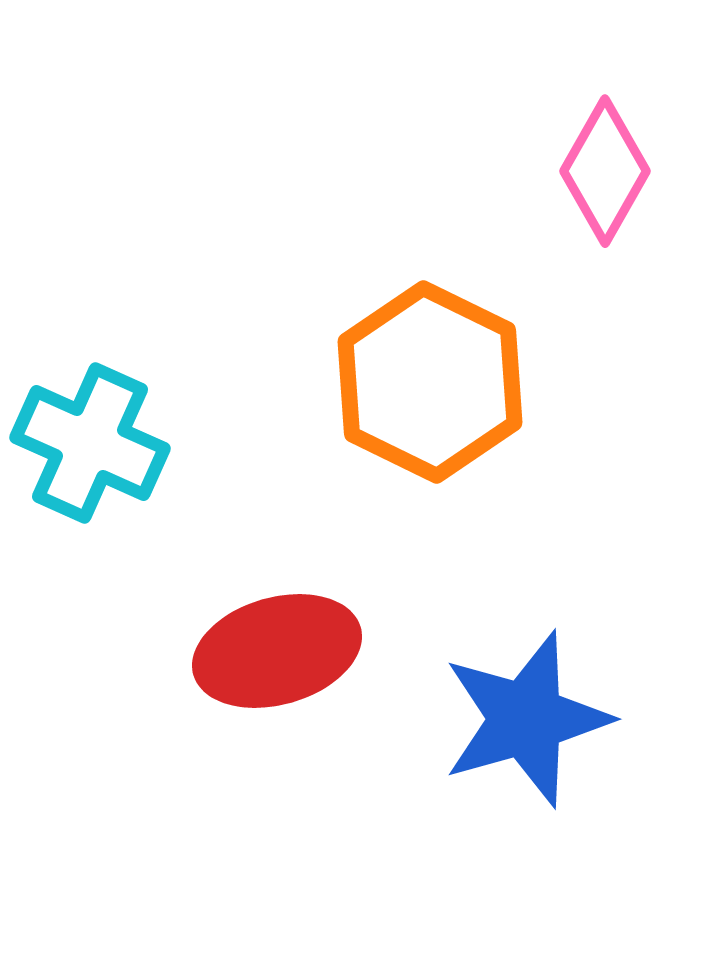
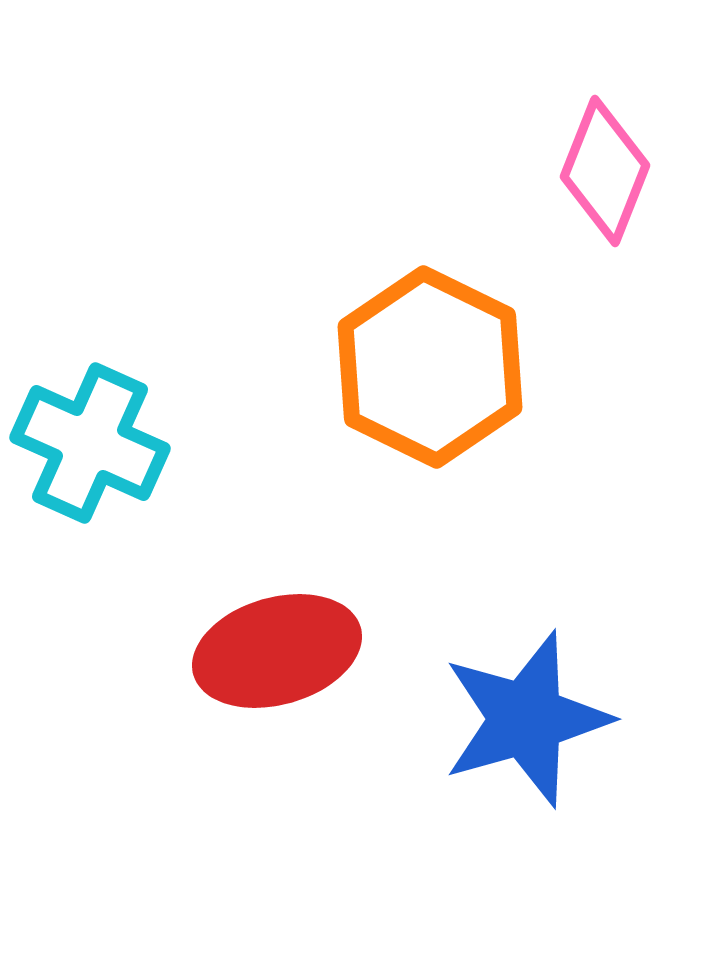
pink diamond: rotated 8 degrees counterclockwise
orange hexagon: moved 15 px up
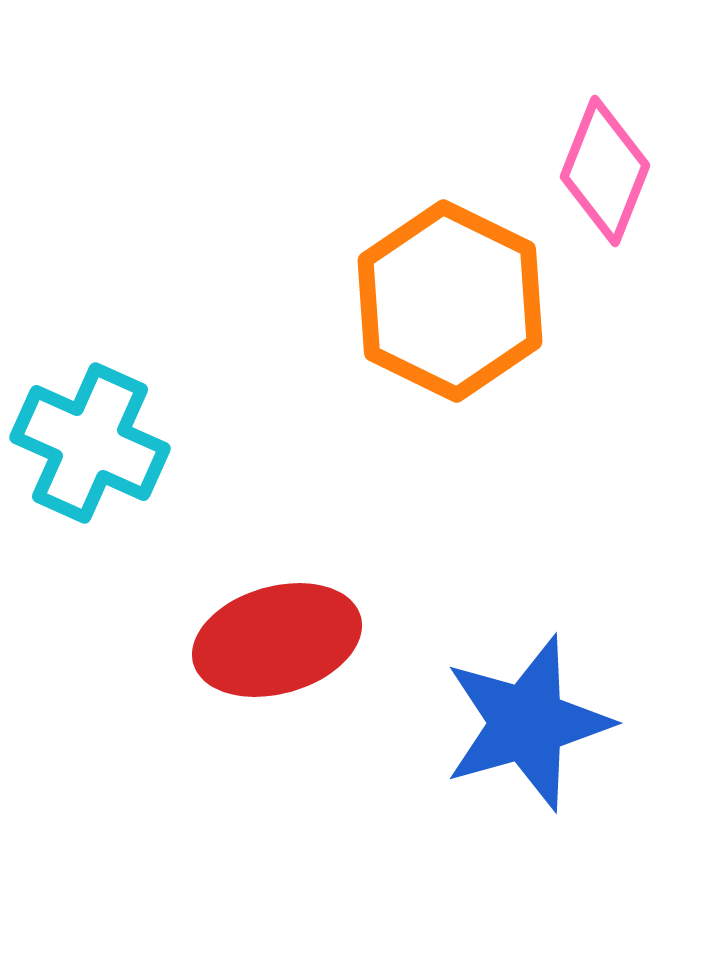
orange hexagon: moved 20 px right, 66 px up
red ellipse: moved 11 px up
blue star: moved 1 px right, 4 px down
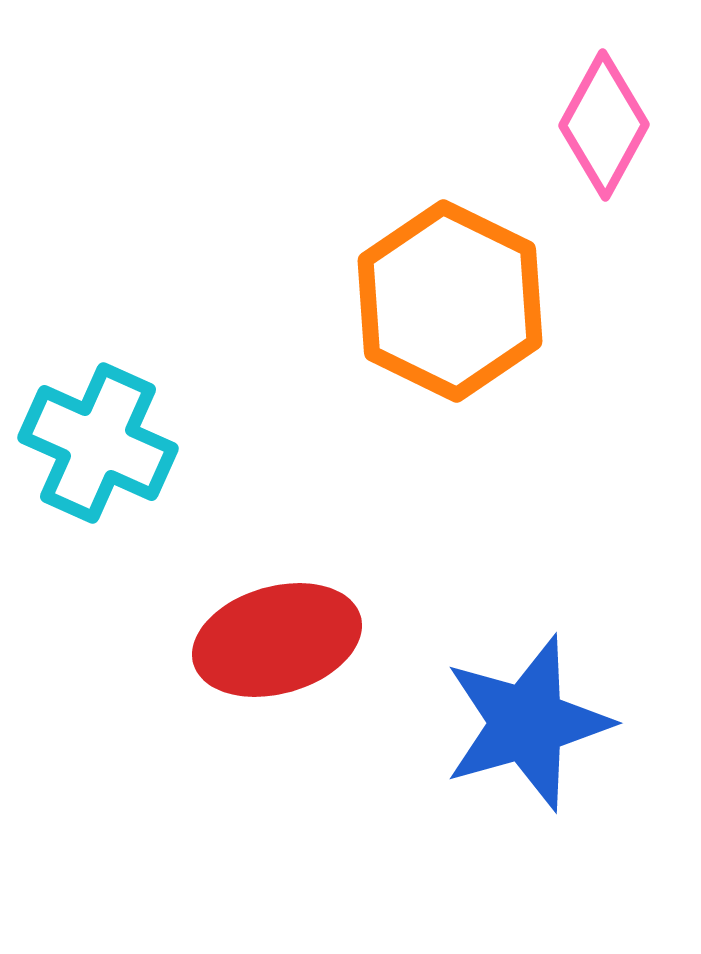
pink diamond: moved 1 px left, 46 px up; rotated 7 degrees clockwise
cyan cross: moved 8 px right
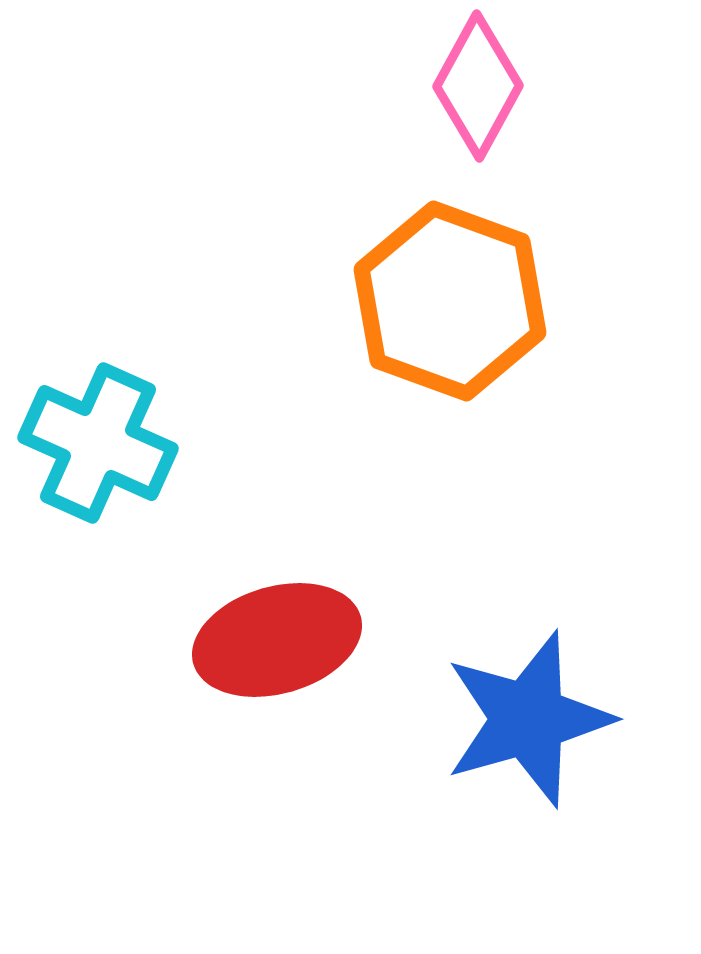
pink diamond: moved 126 px left, 39 px up
orange hexagon: rotated 6 degrees counterclockwise
blue star: moved 1 px right, 4 px up
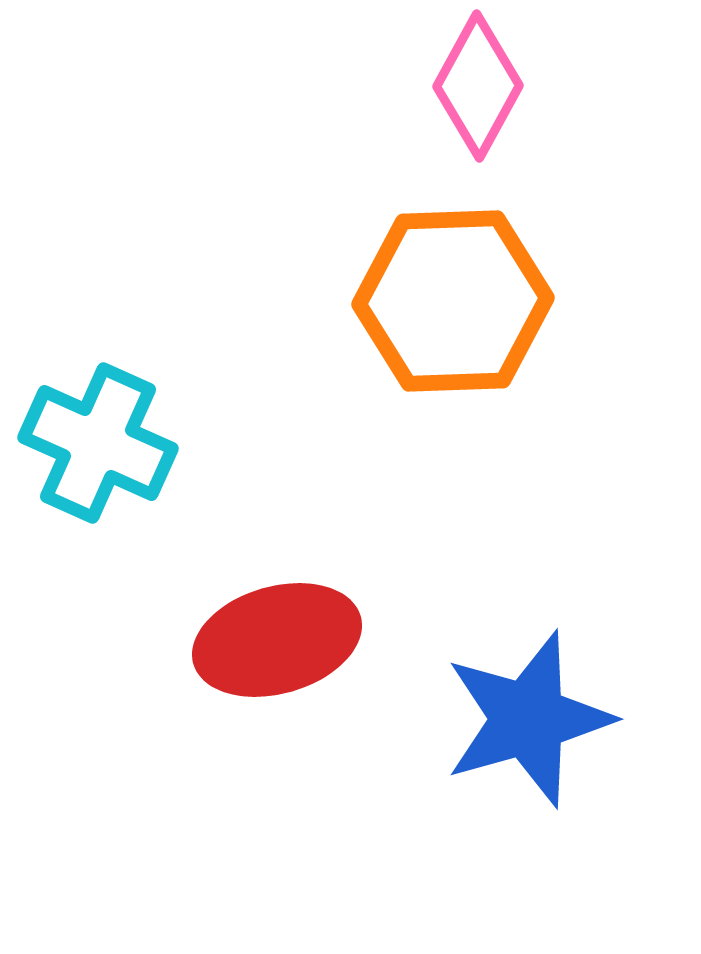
orange hexagon: moved 3 px right; rotated 22 degrees counterclockwise
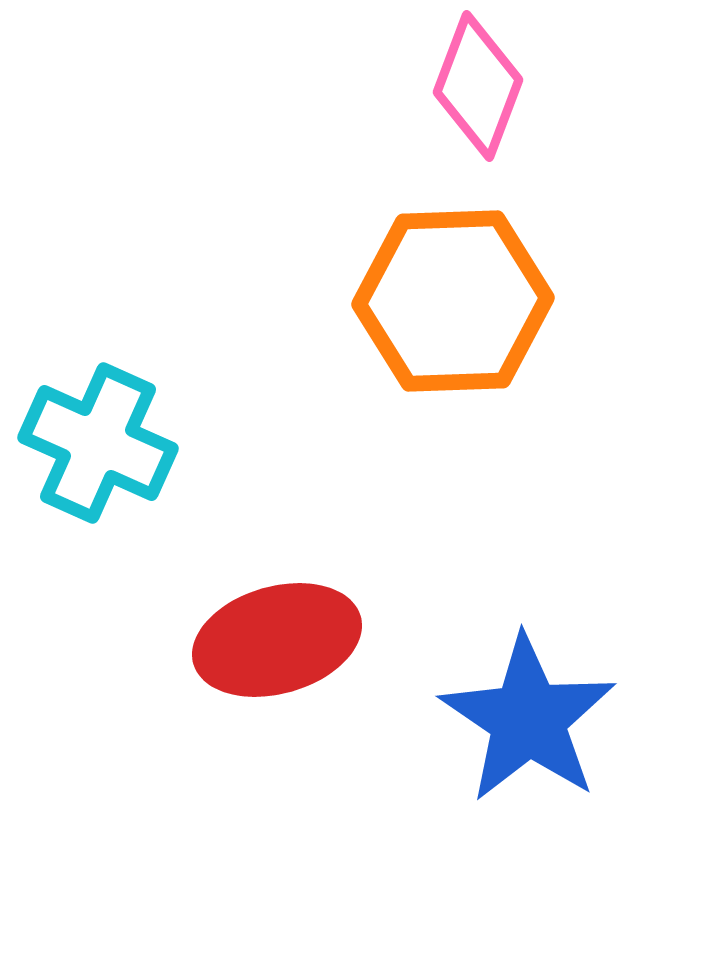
pink diamond: rotated 8 degrees counterclockwise
blue star: rotated 22 degrees counterclockwise
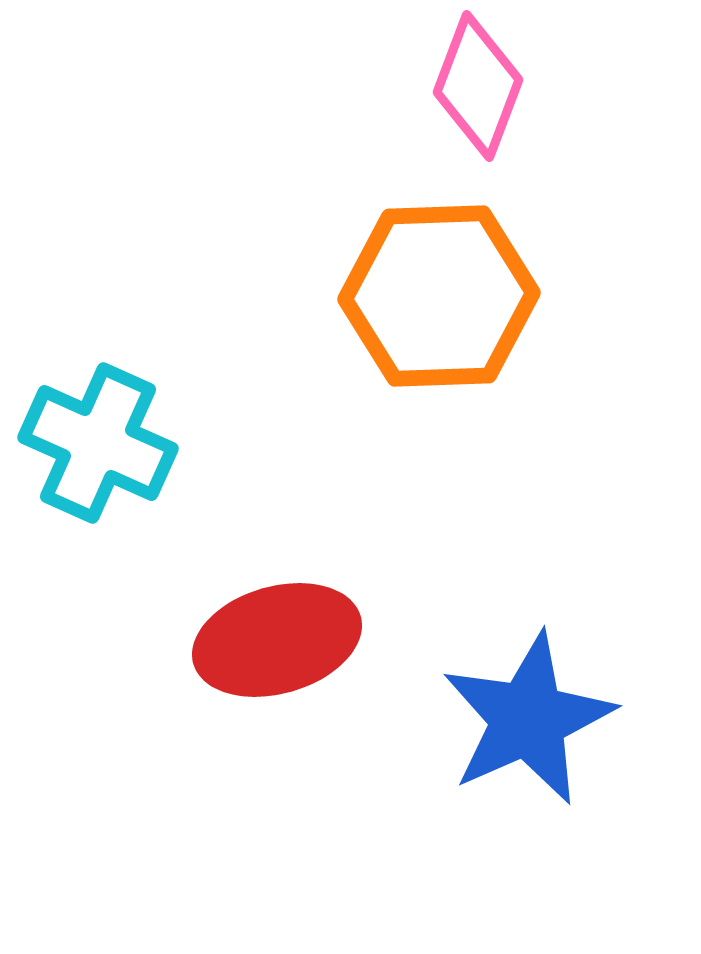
orange hexagon: moved 14 px left, 5 px up
blue star: rotated 14 degrees clockwise
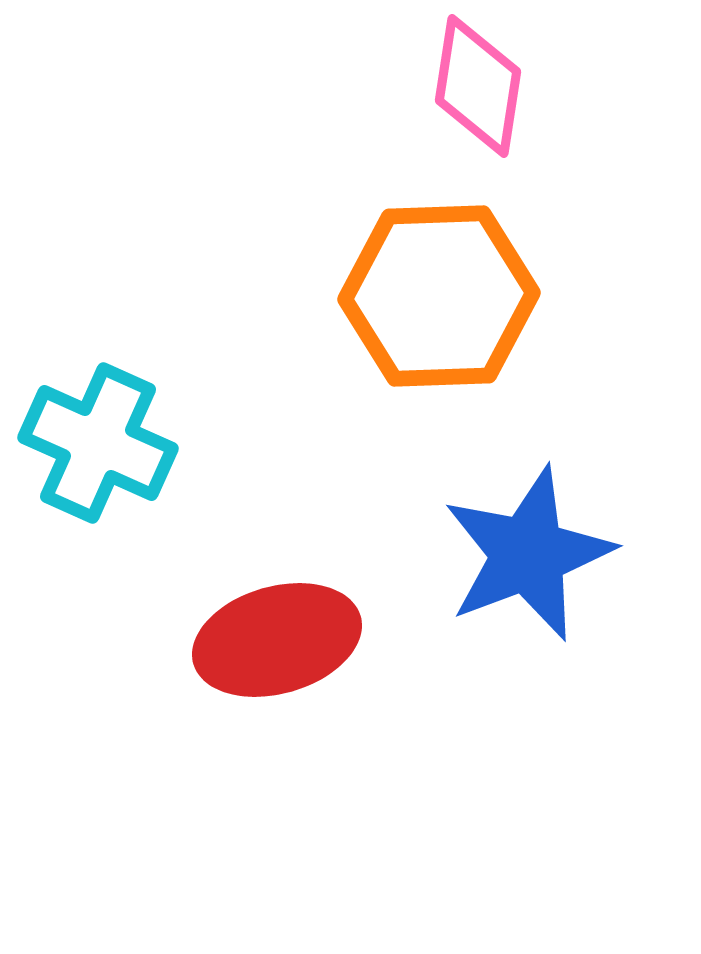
pink diamond: rotated 12 degrees counterclockwise
blue star: moved 165 px up; rotated 3 degrees clockwise
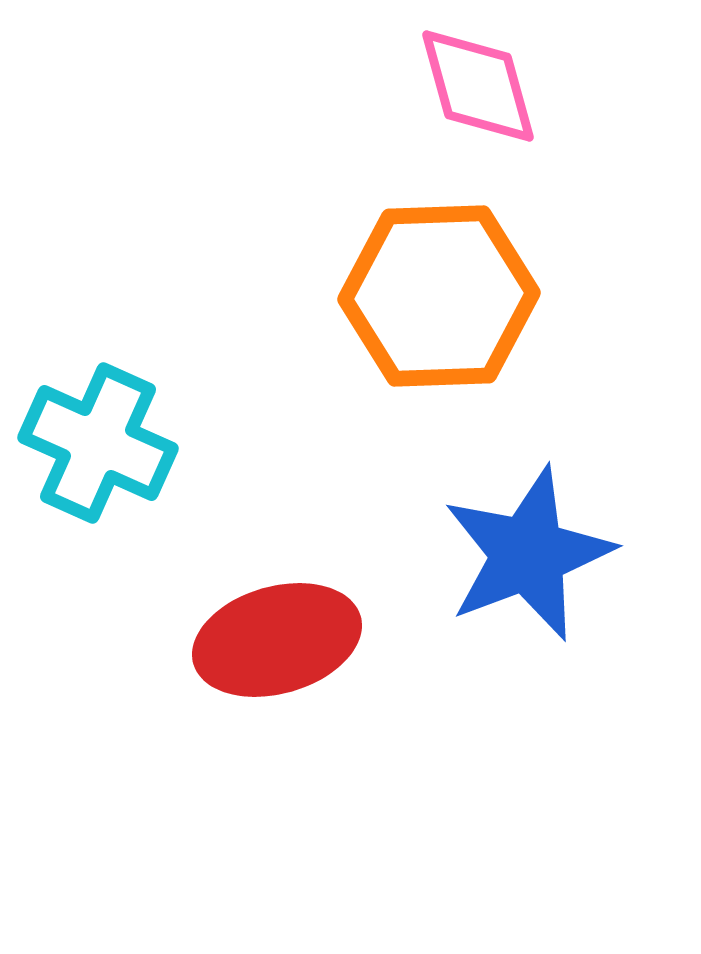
pink diamond: rotated 24 degrees counterclockwise
